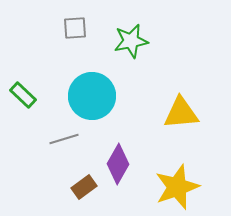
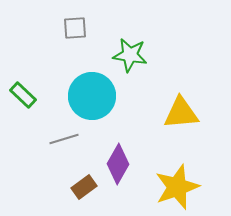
green star: moved 1 px left, 14 px down; rotated 20 degrees clockwise
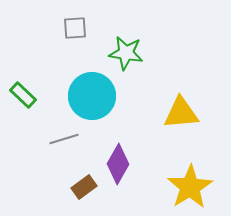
green star: moved 4 px left, 2 px up
yellow star: moved 13 px right; rotated 12 degrees counterclockwise
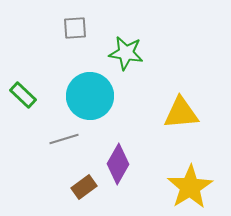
cyan circle: moved 2 px left
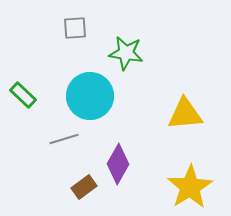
yellow triangle: moved 4 px right, 1 px down
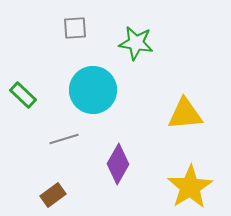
green star: moved 10 px right, 10 px up
cyan circle: moved 3 px right, 6 px up
brown rectangle: moved 31 px left, 8 px down
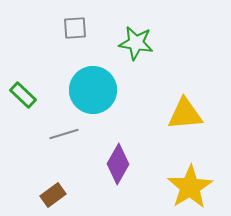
gray line: moved 5 px up
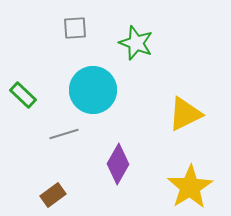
green star: rotated 12 degrees clockwise
yellow triangle: rotated 21 degrees counterclockwise
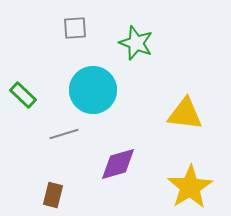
yellow triangle: rotated 33 degrees clockwise
purple diamond: rotated 45 degrees clockwise
brown rectangle: rotated 40 degrees counterclockwise
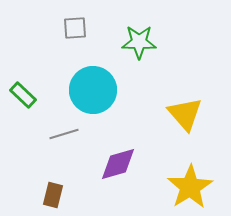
green star: moved 3 px right, 1 px up; rotated 20 degrees counterclockwise
yellow triangle: rotated 42 degrees clockwise
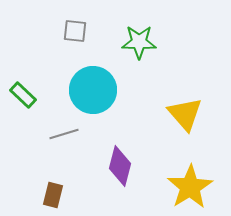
gray square: moved 3 px down; rotated 10 degrees clockwise
purple diamond: moved 2 px right, 2 px down; rotated 60 degrees counterclockwise
